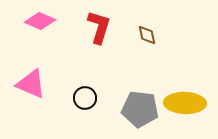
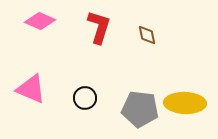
pink triangle: moved 5 px down
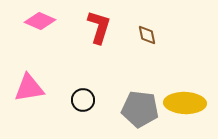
pink triangle: moved 2 px left, 1 px up; rotated 32 degrees counterclockwise
black circle: moved 2 px left, 2 px down
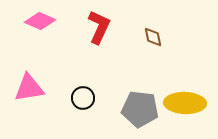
red L-shape: rotated 8 degrees clockwise
brown diamond: moved 6 px right, 2 px down
black circle: moved 2 px up
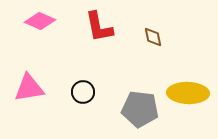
red L-shape: rotated 144 degrees clockwise
black circle: moved 6 px up
yellow ellipse: moved 3 px right, 10 px up
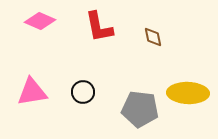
pink triangle: moved 3 px right, 4 px down
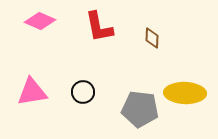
brown diamond: moved 1 px left, 1 px down; rotated 15 degrees clockwise
yellow ellipse: moved 3 px left
